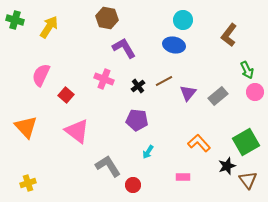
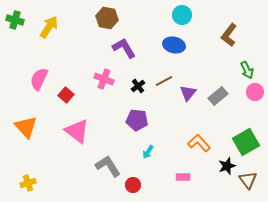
cyan circle: moved 1 px left, 5 px up
pink semicircle: moved 2 px left, 4 px down
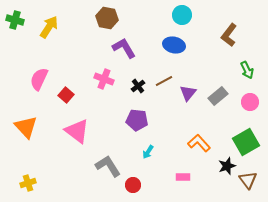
pink circle: moved 5 px left, 10 px down
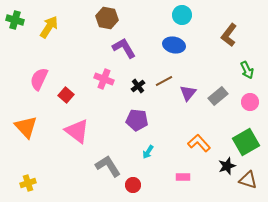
brown triangle: rotated 36 degrees counterclockwise
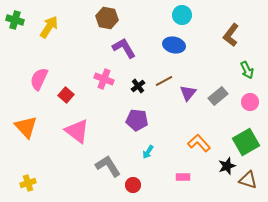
brown L-shape: moved 2 px right
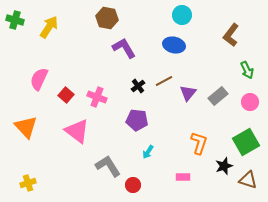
pink cross: moved 7 px left, 18 px down
orange L-shape: rotated 60 degrees clockwise
black star: moved 3 px left
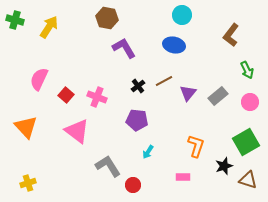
orange L-shape: moved 3 px left, 3 px down
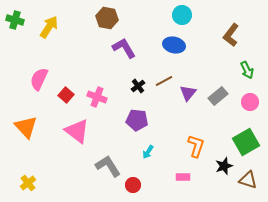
yellow cross: rotated 21 degrees counterclockwise
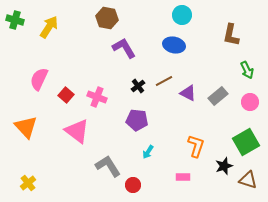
brown L-shape: rotated 25 degrees counterclockwise
purple triangle: rotated 42 degrees counterclockwise
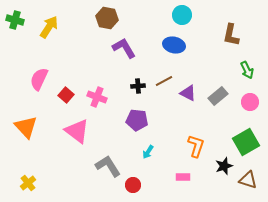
black cross: rotated 32 degrees clockwise
